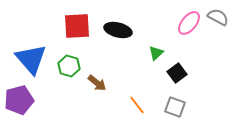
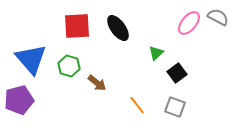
black ellipse: moved 2 px up; rotated 40 degrees clockwise
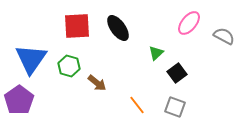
gray semicircle: moved 6 px right, 19 px down
blue triangle: rotated 16 degrees clockwise
purple pentagon: rotated 20 degrees counterclockwise
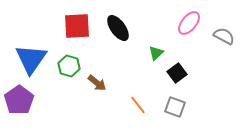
orange line: moved 1 px right
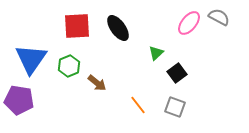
gray semicircle: moved 5 px left, 19 px up
green hexagon: rotated 20 degrees clockwise
purple pentagon: rotated 28 degrees counterclockwise
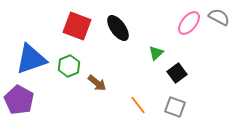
red square: rotated 24 degrees clockwise
blue triangle: rotated 36 degrees clockwise
purple pentagon: rotated 20 degrees clockwise
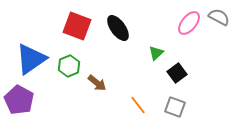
blue triangle: rotated 16 degrees counterclockwise
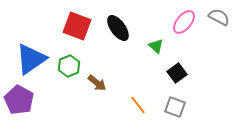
pink ellipse: moved 5 px left, 1 px up
green triangle: moved 7 px up; rotated 35 degrees counterclockwise
